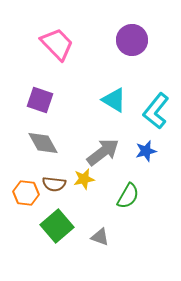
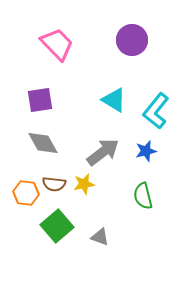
purple square: rotated 28 degrees counterclockwise
yellow star: moved 5 px down
green semicircle: moved 15 px right; rotated 136 degrees clockwise
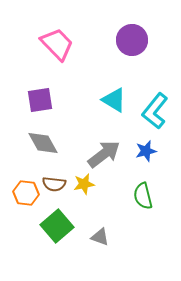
cyan L-shape: moved 1 px left
gray arrow: moved 1 px right, 2 px down
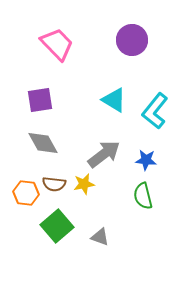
blue star: moved 9 px down; rotated 20 degrees clockwise
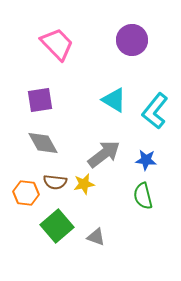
brown semicircle: moved 1 px right, 2 px up
gray triangle: moved 4 px left
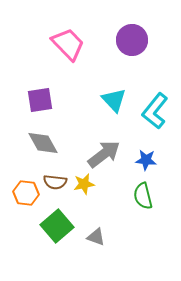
pink trapezoid: moved 11 px right
cyan triangle: rotated 16 degrees clockwise
